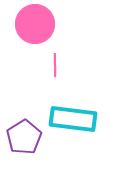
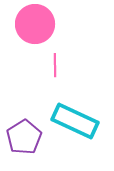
cyan rectangle: moved 2 px right, 2 px down; rotated 18 degrees clockwise
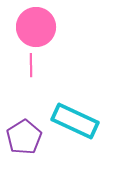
pink circle: moved 1 px right, 3 px down
pink line: moved 24 px left
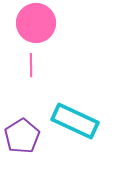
pink circle: moved 4 px up
purple pentagon: moved 2 px left, 1 px up
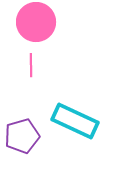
pink circle: moved 1 px up
purple pentagon: rotated 16 degrees clockwise
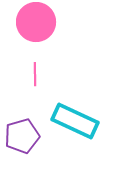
pink line: moved 4 px right, 9 px down
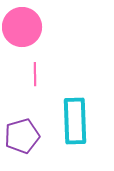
pink circle: moved 14 px left, 5 px down
cyan rectangle: rotated 63 degrees clockwise
